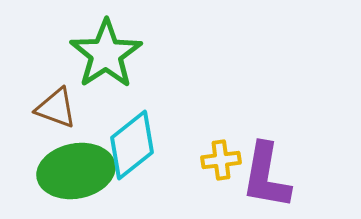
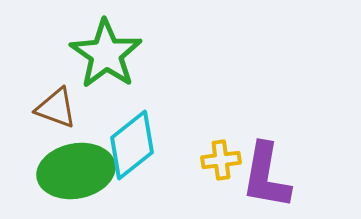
green star: rotated 4 degrees counterclockwise
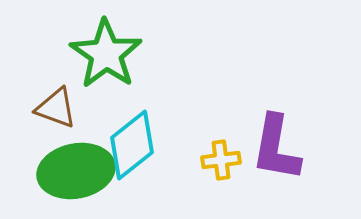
purple L-shape: moved 10 px right, 28 px up
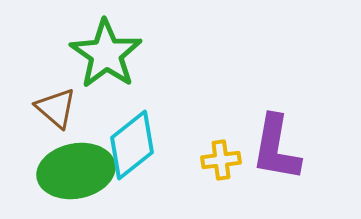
brown triangle: rotated 21 degrees clockwise
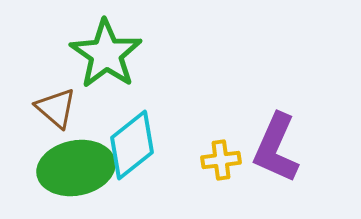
purple L-shape: rotated 14 degrees clockwise
green ellipse: moved 3 px up
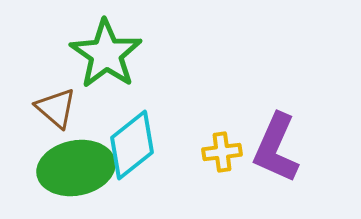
yellow cross: moved 1 px right, 8 px up
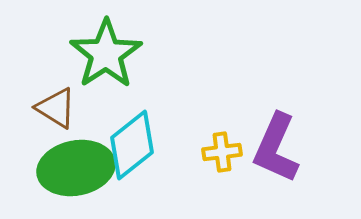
green star: rotated 4 degrees clockwise
brown triangle: rotated 9 degrees counterclockwise
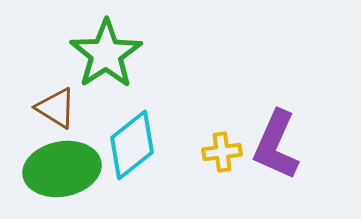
purple L-shape: moved 3 px up
green ellipse: moved 14 px left, 1 px down
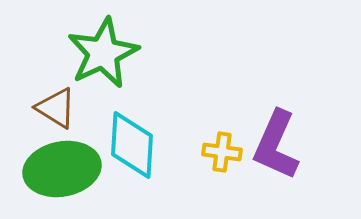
green star: moved 3 px left, 1 px up; rotated 8 degrees clockwise
cyan diamond: rotated 48 degrees counterclockwise
yellow cross: rotated 15 degrees clockwise
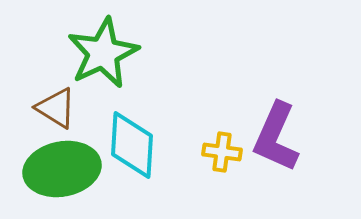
purple L-shape: moved 8 px up
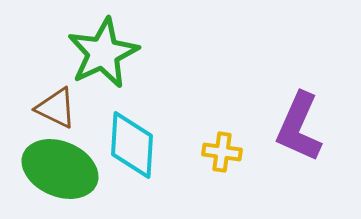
brown triangle: rotated 6 degrees counterclockwise
purple L-shape: moved 23 px right, 10 px up
green ellipse: moved 2 px left; rotated 34 degrees clockwise
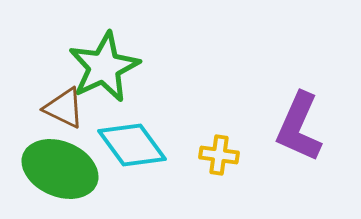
green star: moved 1 px right, 14 px down
brown triangle: moved 8 px right
cyan diamond: rotated 40 degrees counterclockwise
yellow cross: moved 3 px left, 3 px down
